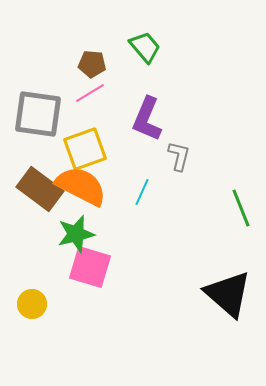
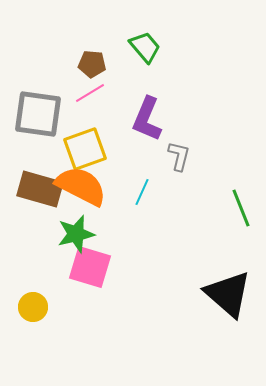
brown rectangle: rotated 21 degrees counterclockwise
yellow circle: moved 1 px right, 3 px down
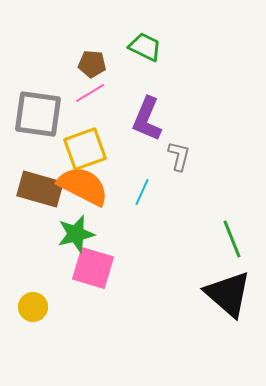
green trapezoid: rotated 24 degrees counterclockwise
orange semicircle: moved 2 px right
green line: moved 9 px left, 31 px down
pink square: moved 3 px right, 1 px down
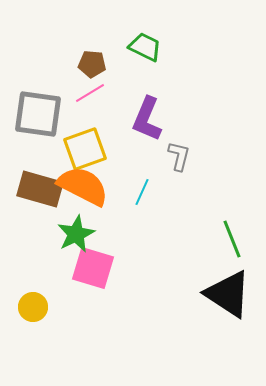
green star: rotated 12 degrees counterclockwise
black triangle: rotated 8 degrees counterclockwise
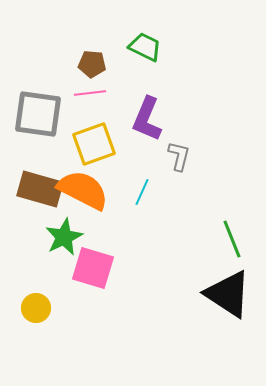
pink line: rotated 24 degrees clockwise
yellow square: moved 9 px right, 5 px up
orange semicircle: moved 4 px down
green star: moved 12 px left, 3 px down
yellow circle: moved 3 px right, 1 px down
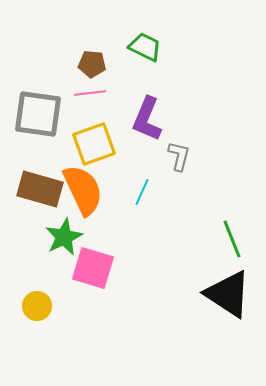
orange semicircle: rotated 38 degrees clockwise
yellow circle: moved 1 px right, 2 px up
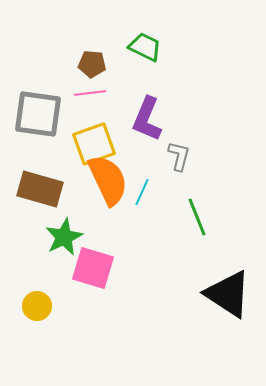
orange semicircle: moved 25 px right, 10 px up
green line: moved 35 px left, 22 px up
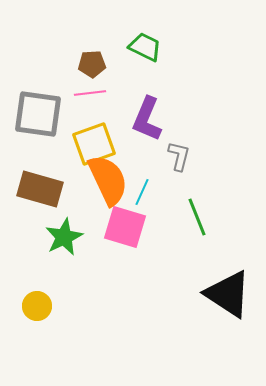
brown pentagon: rotated 8 degrees counterclockwise
pink square: moved 32 px right, 41 px up
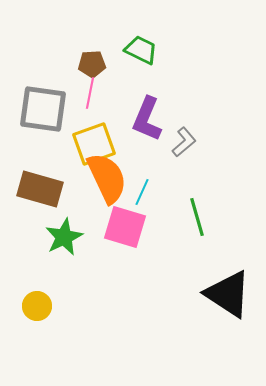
green trapezoid: moved 4 px left, 3 px down
pink line: rotated 72 degrees counterclockwise
gray square: moved 5 px right, 5 px up
gray L-shape: moved 5 px right, 14 px up; rotated 36 degrees clockwise
orange semicircle: moved 1 px left, 2 px up
green line: rotated 6 degrees clockwise
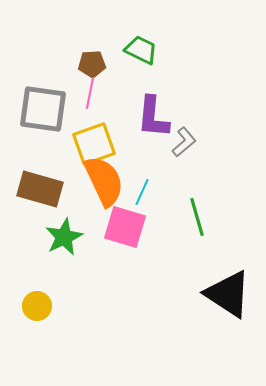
purple L-shape: moved 6 px right, 2 px up; rotated 18 degrees counterclockwise
orange semicircle: moved 3 px left, 3 px down
